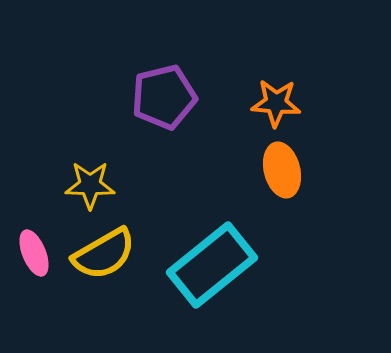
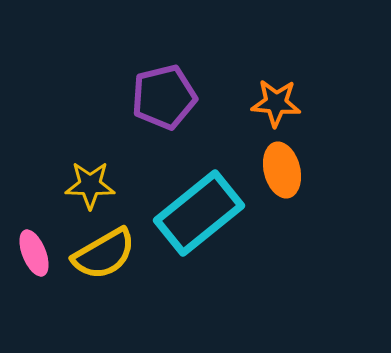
cyan rectangle: moved 13 px left, 52 px up
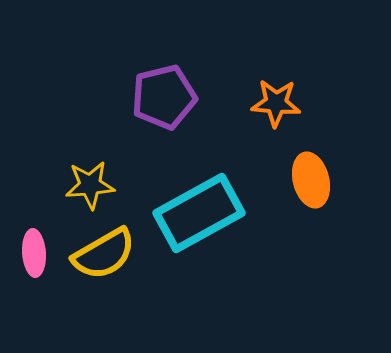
orange ellipse: moved 29 px right, 10 px down
yellow star: rotated 6 degrees counterclockwise
cyan rectangle: rotated 10 degrees clockwise
pink ellipse: rotated 18 degrees clockwise
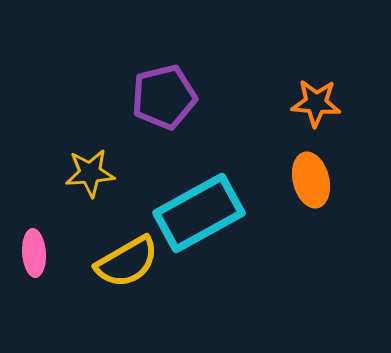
orange star: moved 40 px right
yellow star: moved 12 px up
yellow semicircle: moved 23 px right, 8 px down
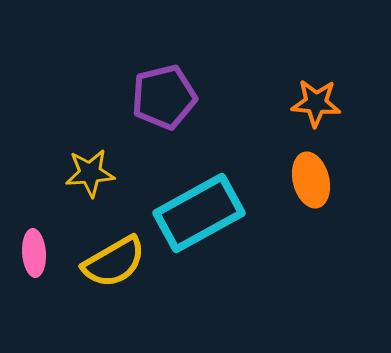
yellow semicircle: moved 13 px left
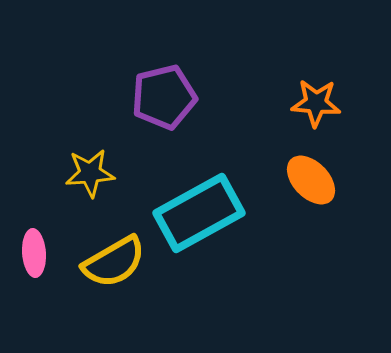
orange ellipse: rotated 30 degrees counterclockwise
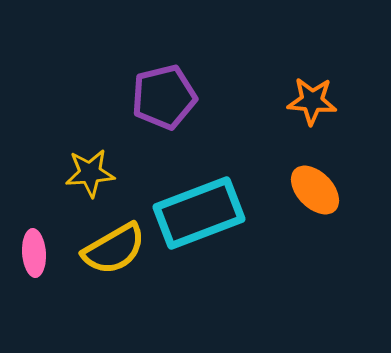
orange star: moved 4 px left, 2 px up
orange ellipse: moved 4 px right, 10 px down
cyan rectangle: rotated 8 degrees clockwise
yellow semicircle: moved 13 px up
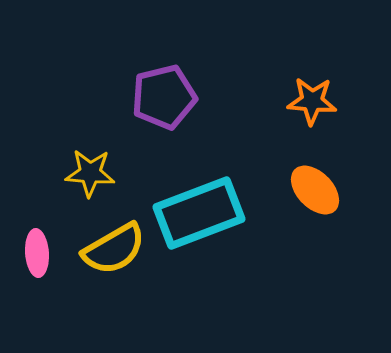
yellow star: rotated 9 degrees clockwise
pink ellipse: moved 3 px right
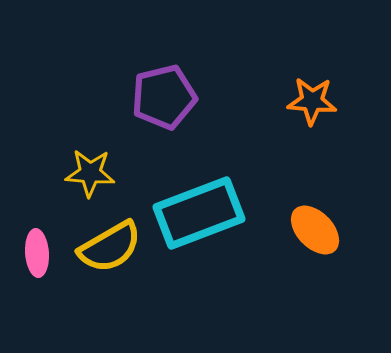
orange ellipse: moved 40 px down
yellow semicircle: moved 4 px left, 2 px up
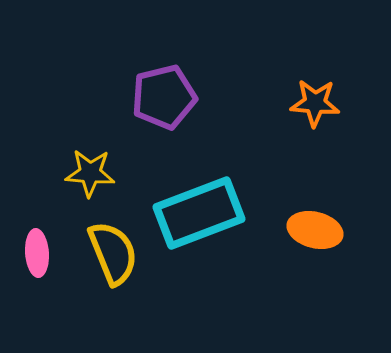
orange star: moved 3 px right, 2 px down
orange ellipse: rotated 32 degrees counterclockwise
yellow semicircle: moved 3 px right, 6 px down; rotated 82 degrees counterclockwise
